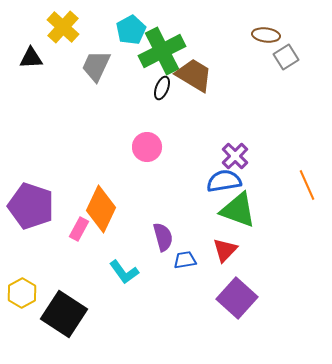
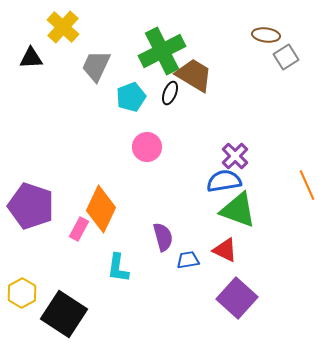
cyan pentagon: moved 67 px down; rotated 8 degrees clockwise
black ellipse: moved 8 px right, 5 px down
red triangle: rotated 48 degrees counterclockwise
blue trapezoid: moved 3 px right
cyan L-shape: moved 6 px left, 4 px up; rotated 44 degrees clockwise
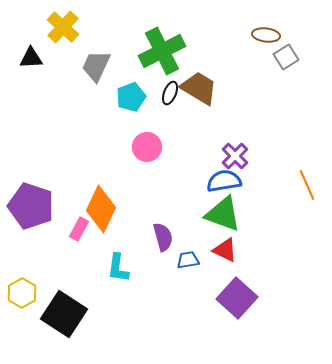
brown trapezoid: moved 5 px right, 13 px down
green triangle: moved 15 px left, 4 px down
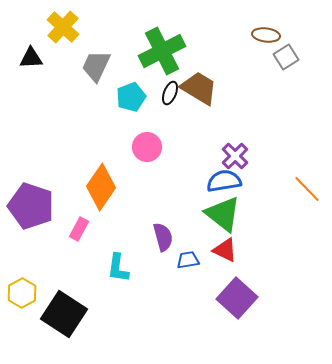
orange line: moved 4 px down; rotated 20 degrees counterclockwise
orange diamond: moved 22 px up; rotated 9 degrees clockwise
green triangle: rotated 18 degrees clockwise
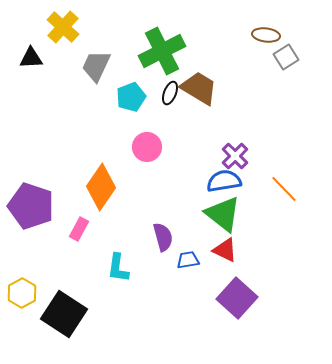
orange line: moved 23 px left
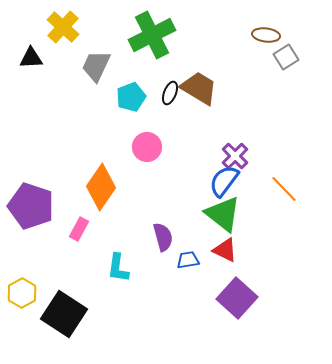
green cross: moved 10 px left, 16 px up
blue semicircle: rotated 44 degrees counterclockwise
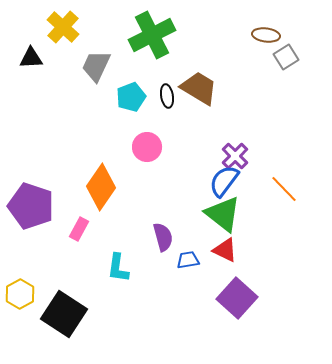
black ellipse: moved 3 px left, 3 px down; rotated 30 degrees counterclockwise
yellow hexagon: moved 2 px left, 1 px down
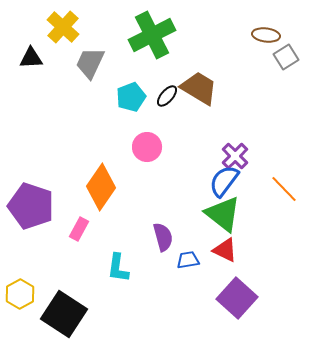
gray trapezoid: moved 6 px left, 3 px up
black ellipse: rotated 50 degrees clockwise
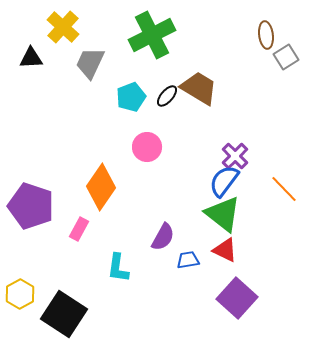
brown ellipse: rotated 76 degrees clockwise
purple semicircle: rotated 44 degrees clockwise
